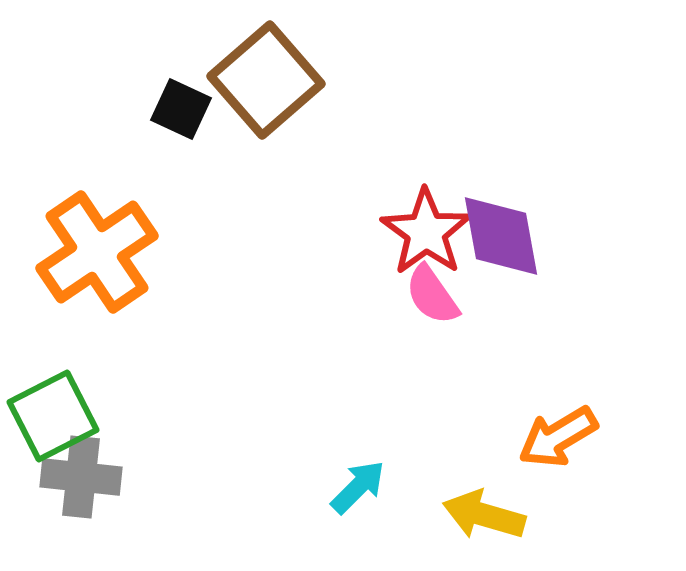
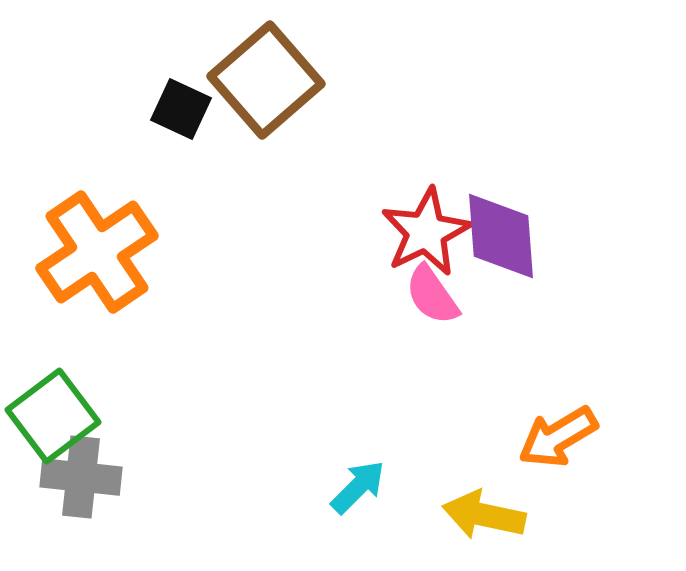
red star: rotated 10 degrees clockwise
purple diamond: rotated 6 degrees clockwise
green square: rotated 10 degrees counterclockwise
yellow arrow: rotated 4 degrees counterclockwise
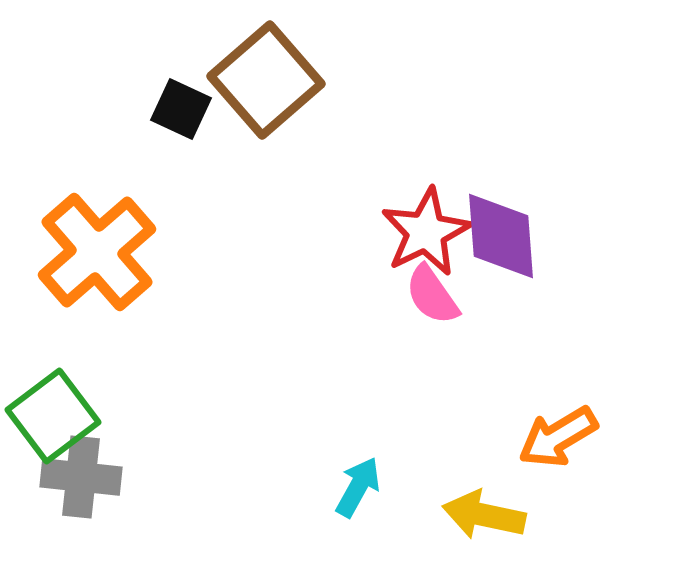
orange cross: rotated 7 degrees counterclockwise
cyan arrow: rotated 16 degrees counterclockwise
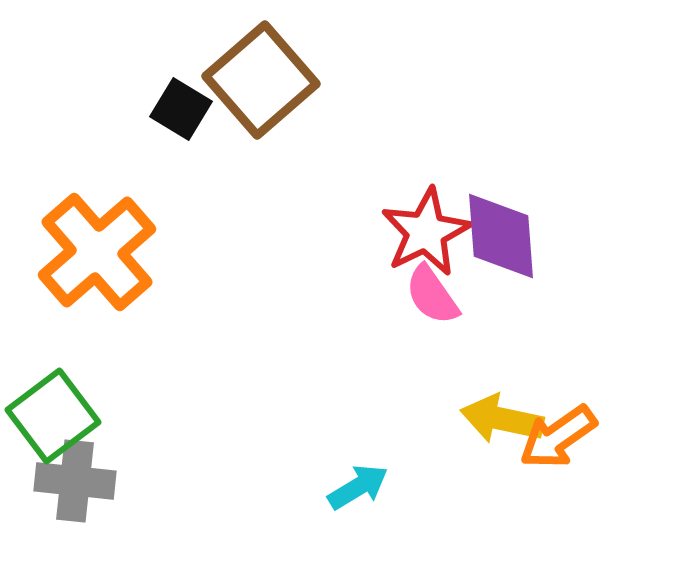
brown square: moved 5 px left
black square: rotated 6 degrees clockwise
orange arrow: rotated 4 degrees counterclockwise
gray cross: moved 6 px left, 4 px down
cyan arrow: rotated 30 degrees clockwise
yellow arrow: moved 18 px right, 96 px up
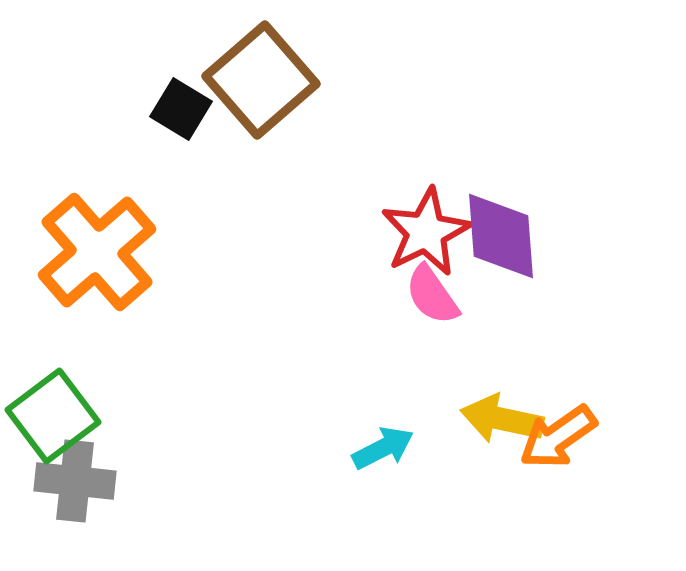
cyan arrow: moved 25 px right, 39 px up; rotated 4 degrees clockwise
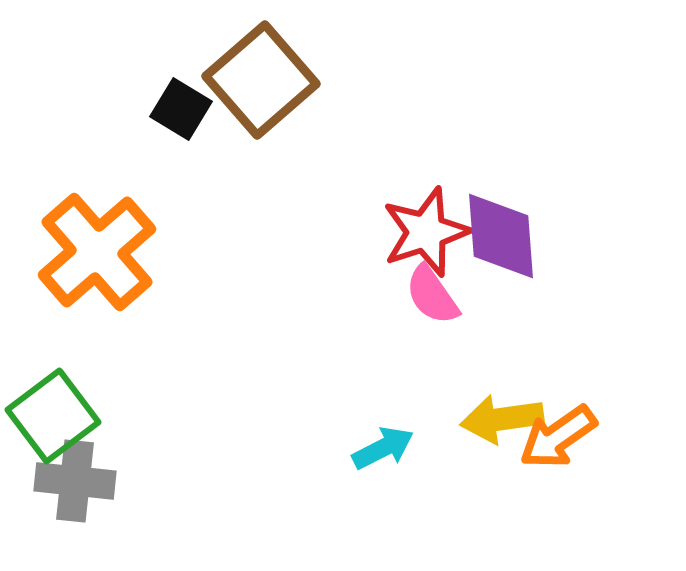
red star: rotated 8 degrees clockwise
yellow arrow: rotated 20 degrees counterclockwise
